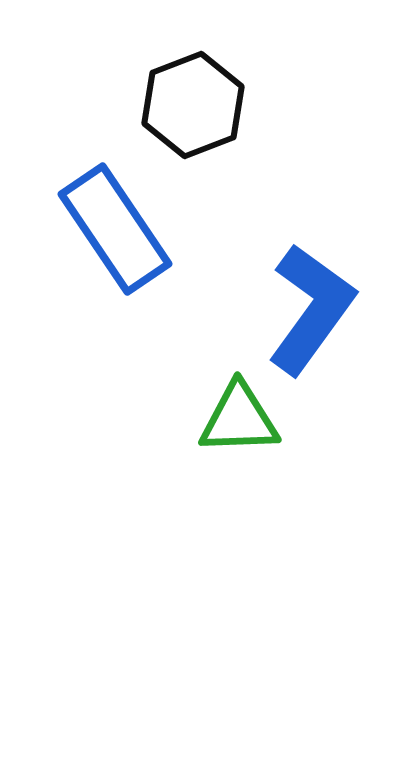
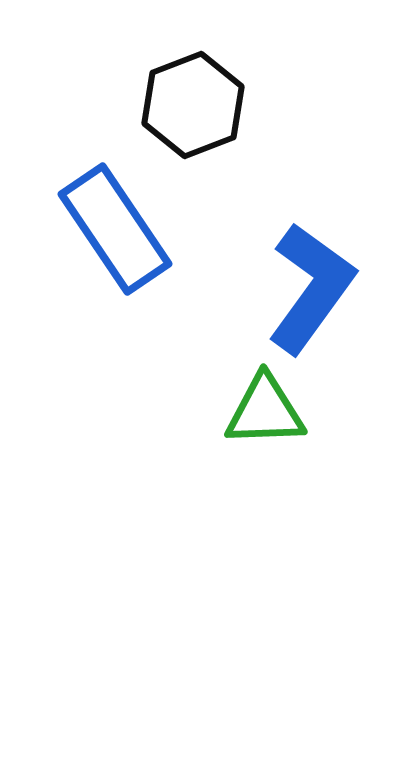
blue L-shape: moved 21 px up
green triangle: moved 26 px right, 8 px up
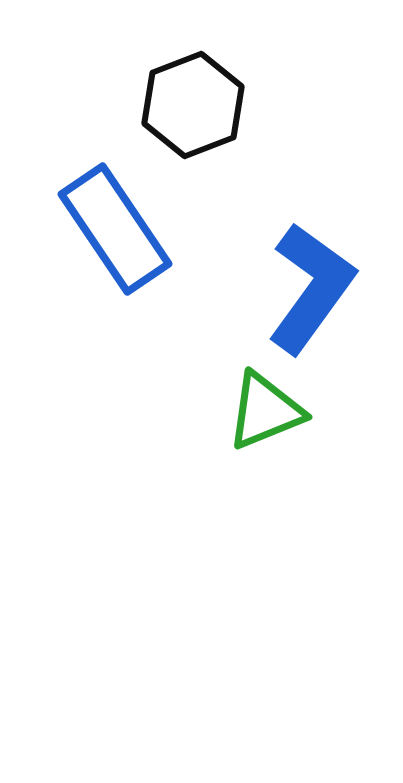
green triangle: rotated 20 degrees counterclockwise
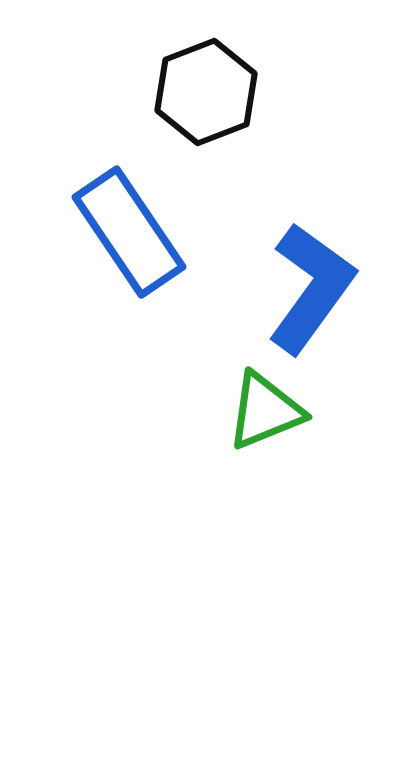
black hexagon: moved 13 px right, 13 px up
blue rectangle: moved 14 px right, 3 px down
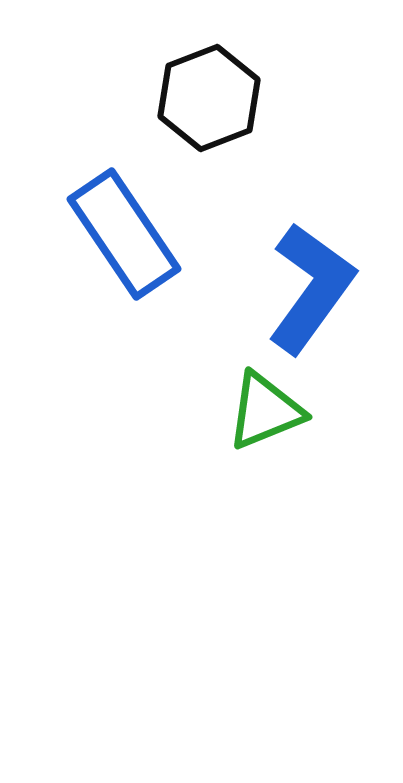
black hexagon: moved 3 px right, 6 px down
blue rectangle: moved 5 px left, 2 px down
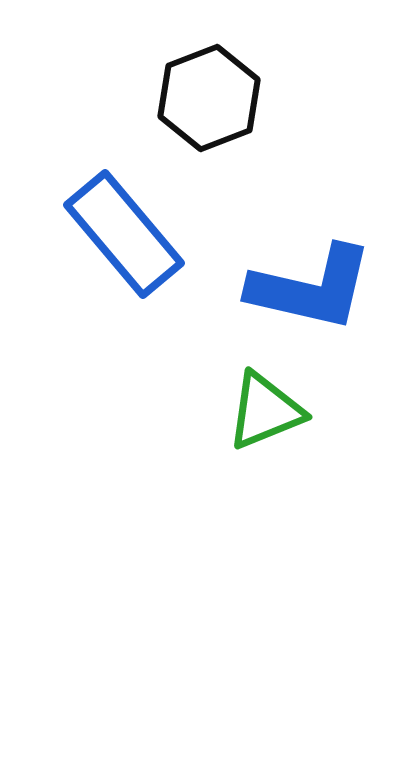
blue rectangle: rotated 6 degrees counterclockwise
blue L-shape: rotated 67 degrees clockwise
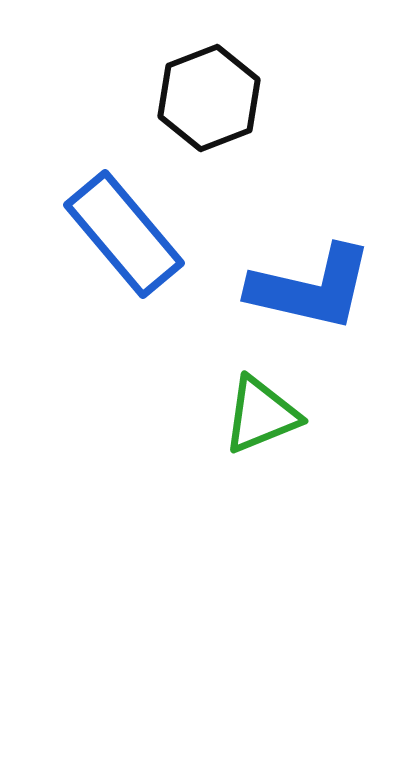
green triangle: moved 4 px left, 4 px down
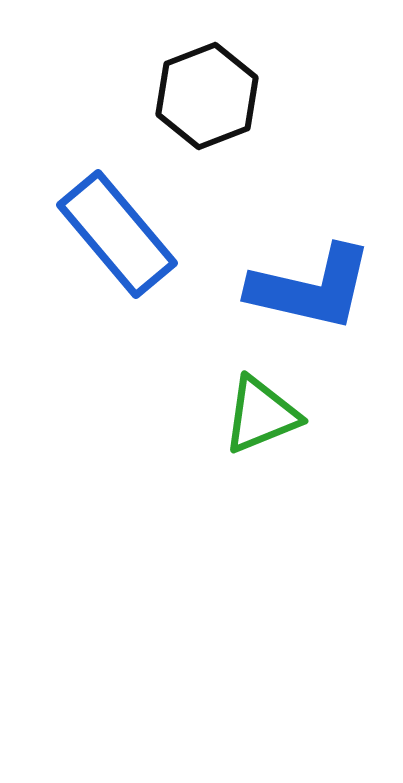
black hexagon: moved 2 px left, 2 px up
blue rectangle: moved 7 px left
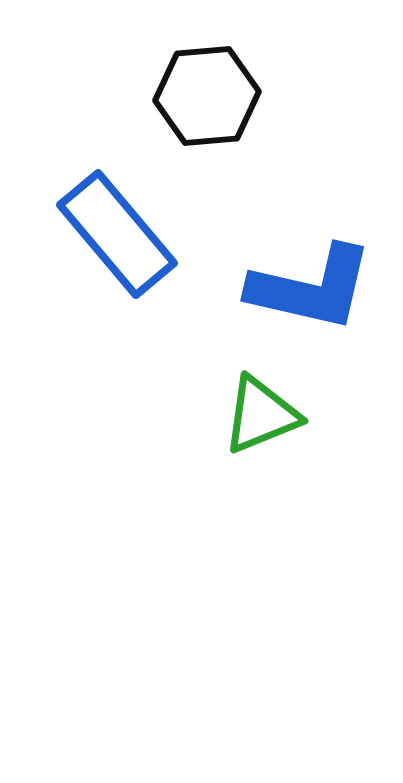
black hexagon: rotated 16 degrees clockwise
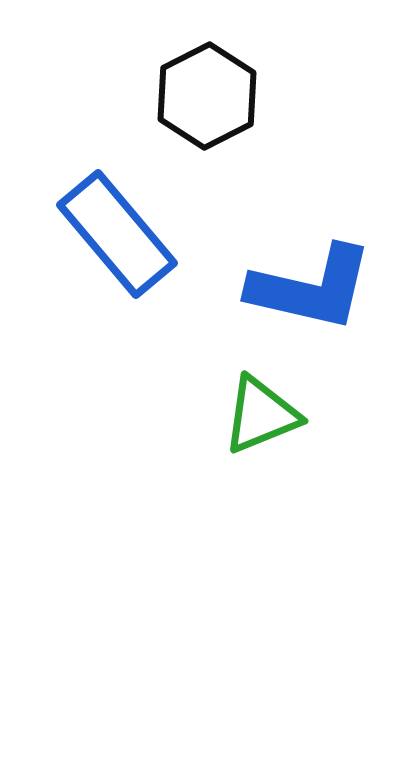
black hexagon: rotated 22 degrees counterclockwise
